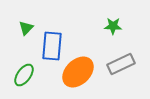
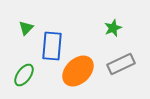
green star: moved 2 px down; rotated 24 degrees counterclockwise
orange ellipse: moved 1 px up
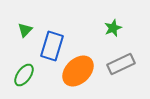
green triangle: moved 1 px left, 2 px down
blue rectangle: rotated 12 degrees clockwise
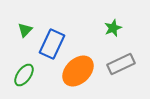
blue rectangle: moved 2 px up; rotated 8 degrees clockwise
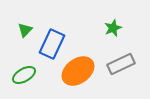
orange ellipse: rotated 8 degrees clockwise
green ellipse: rotated 25 degrees clockwise
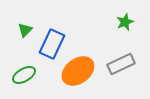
green star: moved 12 px right, 6 px up
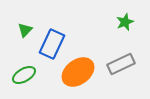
orange ellipse: moved 1 px down
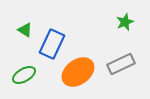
green triangle: rotated 42 degrees counterclockwise
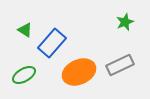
blue rectangle: moved 1 px up; rotated 16 degrees clockwise
gray rectangle: moved 1 px left, 1 px down
orange ellipse: moved 1 px right; rotated 12 degrees clockwise
